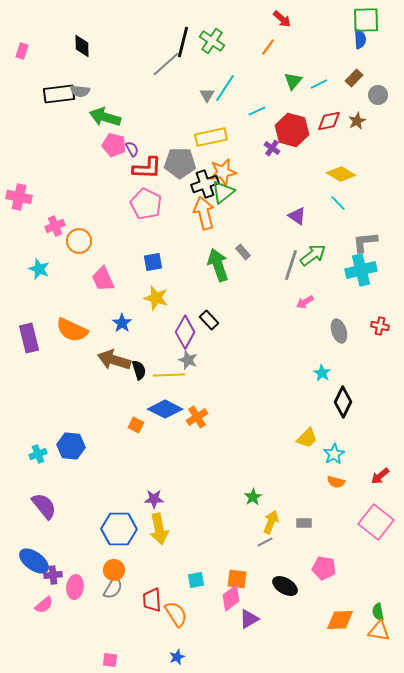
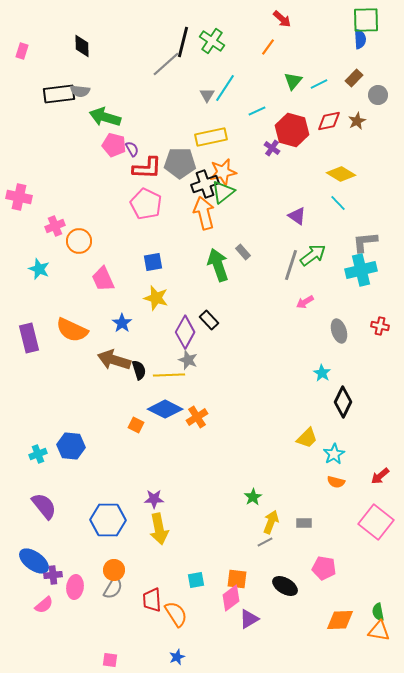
blue hexagon at (119, 529): moved 11 px left, 9 px up
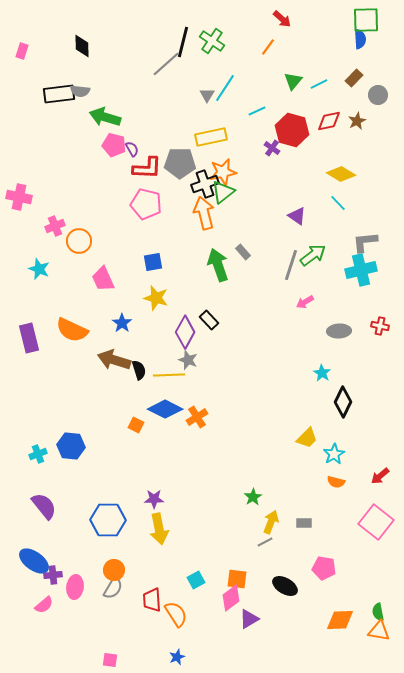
pink pentagon at (146, 204): rotated 12 degrees counterclockwise
gray ellipse at (339, 331): rotated 75 degrees counterclockwise
cyan square at (196, 580): rotated 18 degrees counterclockwise
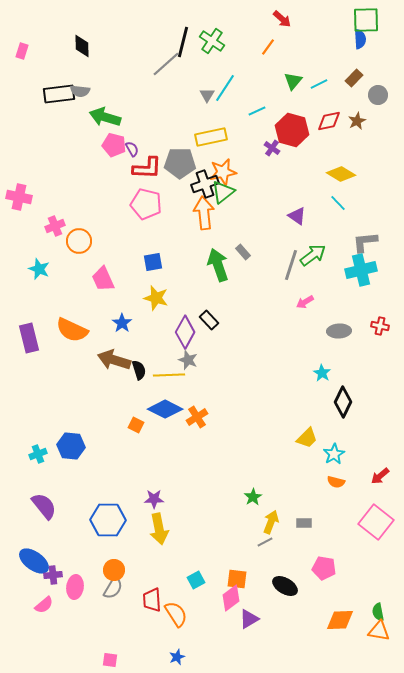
orange arrow at (204, 213): rotated 8 degrees clockwise
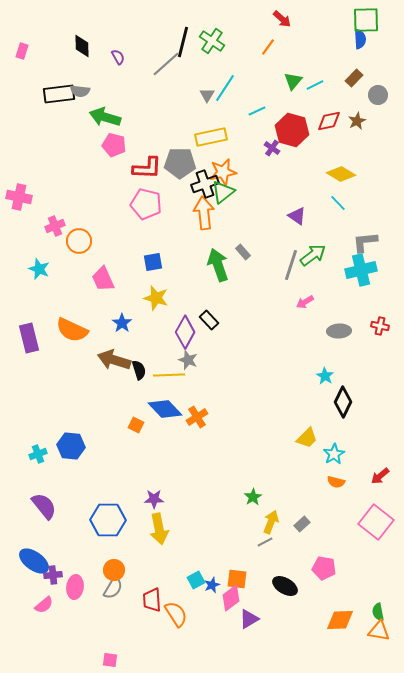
cyan line at (319, 84): moved 4 px left, 1 px down
purple semicircle at (132, 149): moved 14 px left, 92 px up
cyan star at (322, 373): moved 3 px right, 3 px down
blue diamond at (165, 409): rotated 20 degrees clockwise
gray rectangle at (304, 523): moved 2 px left, 1 px down; rotated 42 degrees counterclockwise
blue star at (177, 657): moved 35 px right, 72 px up
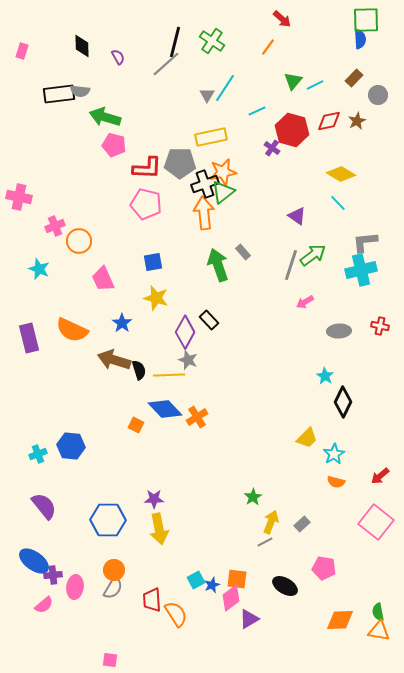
black line at (183, 42): moved 8 px left
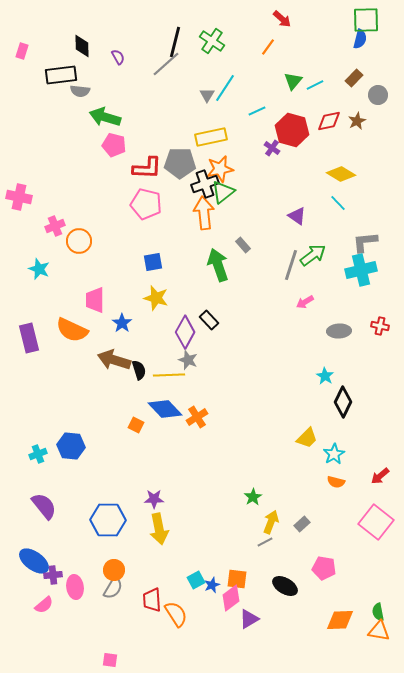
blue semicircle at (360, 39): rotated 18 degrees clockwise
black rectangle at (59, 94): moved 2 px right, 19 px up
orange star at (223, 172): moved 3 px left, 3 px up
gray rectangle at (243, 252): moved 7 px up
pink trapezoid at (103, 279): moved 8 px left, 21 px down; rotated 24 degrees clockwise
pink ellipse at (75, 587): rotated 15 degrees counterclockwise
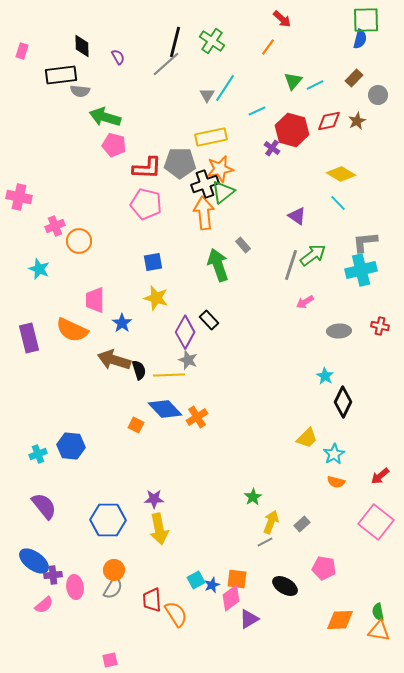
pink square at (110, 660): rotated 21 degrees counterclockwise
